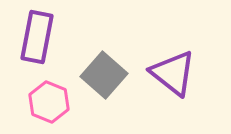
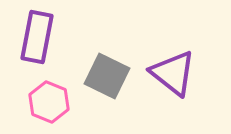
gray square: moved 3 px right, 1 px down; rotated 15 degrees counterclockwise
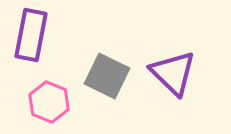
purple rectangle: moved 6 px left, 2 px up
purple triangle: rotated 6 degrees clockwise
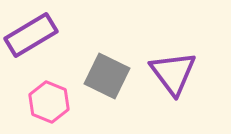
purple rectangle: rotated 48 degrees clockwise
purple triangle: rotated 9 degrees clockwise
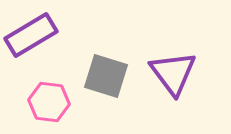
gray square: moved 1 px left; rotated 9 degrees counterclockwise
pink hexagon: rotated 15 degrees counterclockwise
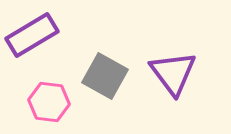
purple rectangle: moved 1 px right
gray square: moved 1 px left; rotated 12 degrees clockwise
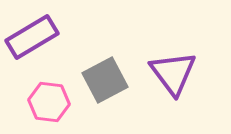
purple rectangle: moved 2 px down
gray square: moved 4 px down; rotated 33 degrees clockwise
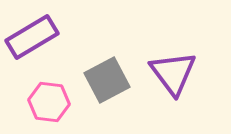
gray square: moved 2 px right
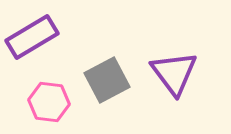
purple triangle: moved 1 px right
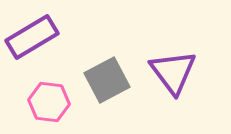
purple triangle: moved 1 px left, 1 px up
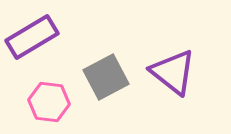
purple triangle: rotated 15 degrees counterclockwise
gray square: moved 1 px left, 3 px up
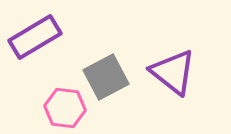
purple rectangle: moved 3 px right
pink hexagon: moved 16 px right, 6 px down
